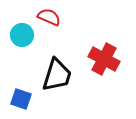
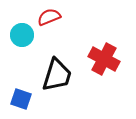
red semicircle: rotated 45 degrees counterclockwise
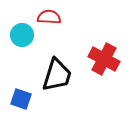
red semicircle: rotated 25 degrees clockwise
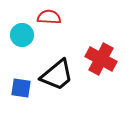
red cross: moved 3 px left
black trapezoid: rotated 33 degrees clockwise
blue square: moved 11 px up; rotated 10 degrees counterclockwise
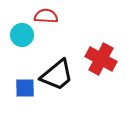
red semicircle: moved 3 px left, 1 px up
blue square: moved 4 px right; rotated 10 degrees counterclockwise
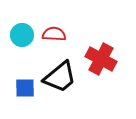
red semicircle: moved 8 px right, 18 px down
black trapezoid: moved 3 px right, 2 px down
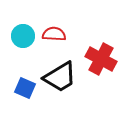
cyan circle: moved 1 px right, 1 px down
black trapezoid: rotated 9 degrees clockwise
blue square: rotated 25 degrees clockwise
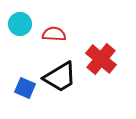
cyan circle: moved 3 px left, 12 px up
red cross: rotated 12 degrees clockwise
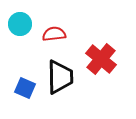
red semicircle: rotated 10 degrees counterclockwise
black trapezoid: rotated 60 degrees counterclockwise
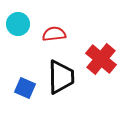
cyan circle: moved 2 px left
black trapezoid: moved 1 px right
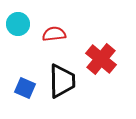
black trapezoid: moved 1 px right, 4 px down
